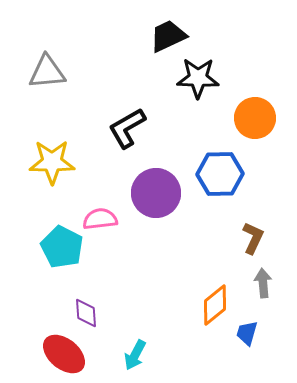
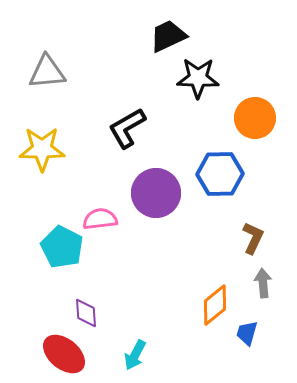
yellow star: moved 10 px left, 13 px up
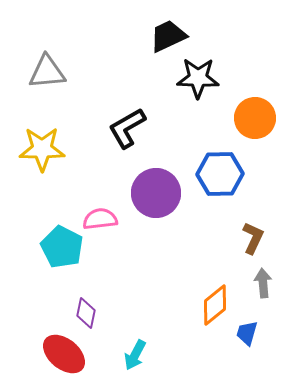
purple diamond: rotated 16 degrees clockwise
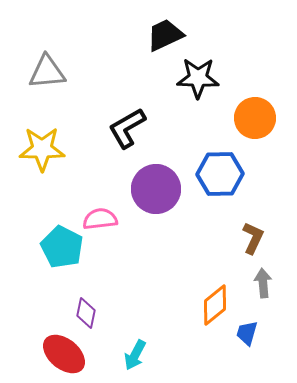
black trapezoid: moved 3 px left, 1 px up
purple circle: moved 4 px up
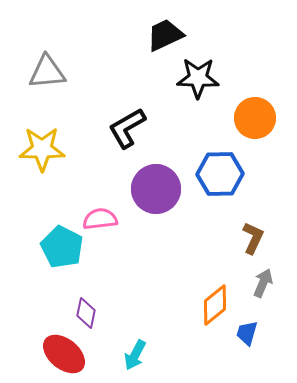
gray arrow: rotated 28 degrees clockwise
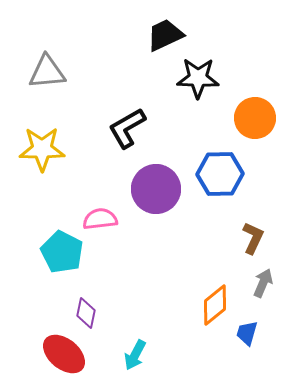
cyan pentagon: moved 5 px down
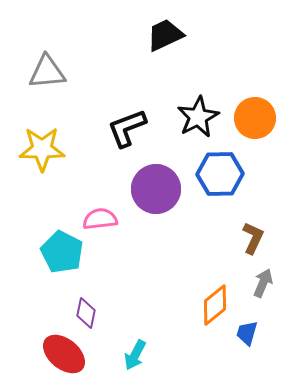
black star: moved 39 px down; rotated 30 degrees counterclockwise
black L-shape: rotated 9 degrees clockwise
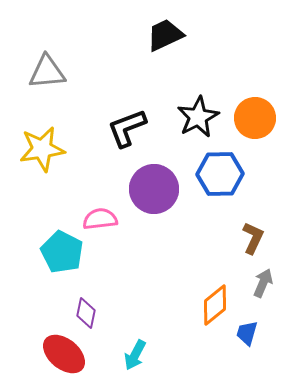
yellow star: rotated 9 degrees counterclockwise
purple circle: moved 2 px left
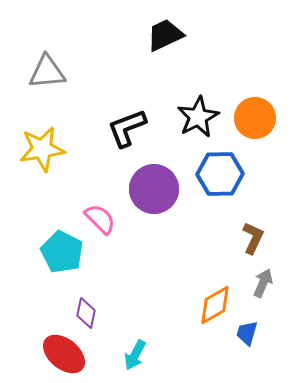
pink semicircle: rotated 52 degrees clockwise
orange diamond: rotated 9 degrees clockwise
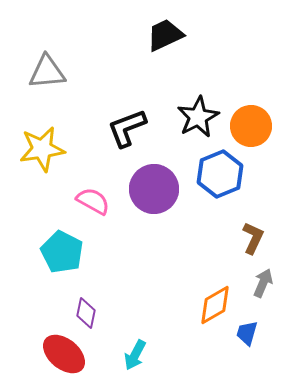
orange circle: moved 4 px left, 8 px down
blue hexagon: rotated 21 degrees counterclockwise
pink semicircle: moved 7 px left, 18 px up; rotated 16 degrees counterclockwise
